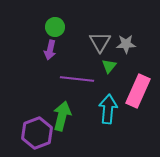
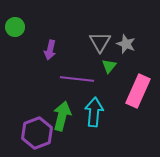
green circle: moved 40 px left
gray star: rotated 24 degrees clockwise
cyan arrow: moved 14 px left, 3 px down
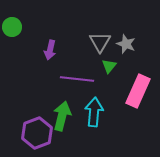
green circle: moved 3 px left
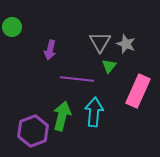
purple hexagon: moved 4 px left, 2 px up
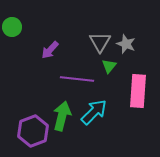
purple arrow: rotated 30 degrees clockwise
pink rectangle: rotated 20 degrees counterclockwise
cyan arrow: rotated 40 degrees clockwise
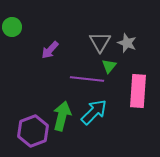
gray star: moved 1 px right, 1 px up
purple line: moved 10 px right
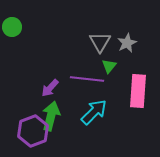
gray star: rotated 24 degrees clockwise
purple arrow: moved 38 px down
green arrow: moved 11 px left
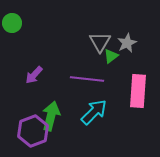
green circle: moved 4 px up
green triangle: moved 2 px right, 10 px up; rotated 14 degrees clockwise
purple arrow: moved 16 px left, 13 px up
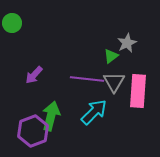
gray triangle: moved 14 px right, 40 px down
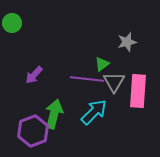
gray star: moved 1 px up; rotated 12 degrees clockwise
green triangle: moved 9 px left, 8 px down
green arrow: moved 3 px right, 2 px up
